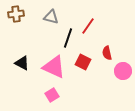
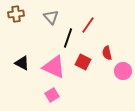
gray triangle: rotated 35 degrees clockwise
red line: moved 1 px up
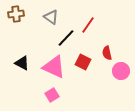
gray triangle: rotated 14 degrees counterclockwise
black line: moved 2 px left; rotated 24 degrees clockwise
pink circle: moved 2 px left
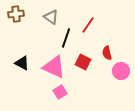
black line: rotated 24 degrees counterclockwise
pink square: moved 8 px right, 3 px up
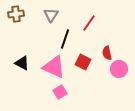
gray triangle: moved 2 px up; rotated 28 degrees clockwise
red line: moved 1 px right, 2 px up
black line: moved 1 px left, 1 px down
pink circle: moved 2 px left, 2 px up
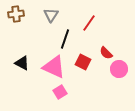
red semicircle: moved 1 px left; rotated 32 degrees counterclockwise
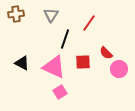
red square: rotated 28 degrees counterclockwise
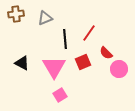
gray triangle: moved 6 px left, 3 px down; rotated 35 degrees clockwise
red line: moved 10 px down
black line: rotated 24 degrees counterclockwise
red square: rotated 21 degrees counterclockwise
pink triangle: rotated 35 degrees clockwise
pink square: moved 3 px down
